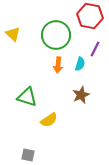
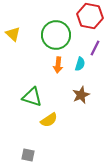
purple line: moved 1 px up
green triangle: moved 5 px right
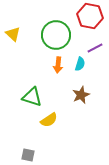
purple line: rotated 35 degrees clockwise
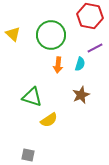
green circle: moved 5 px left
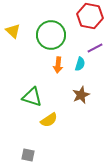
yellow triangle: moved 3 px up
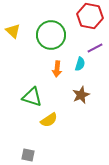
orange arrow: moved 1 px left, 4 px down
